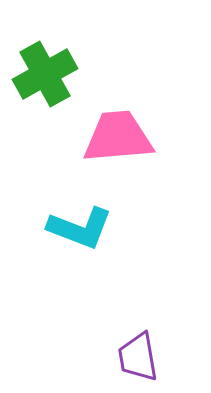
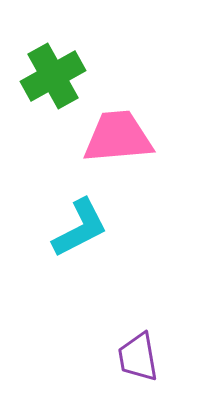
green cross: moved 8 px right, 2 px down
cyan L-shape: rotated 48 degrees counterclockwise
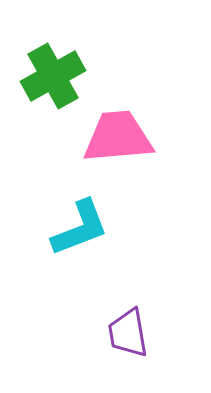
cyan L-shape: rotated 6 degrees clockwise
purple trapezoid: moved 10 px left, 24 px up
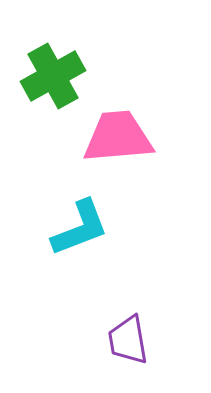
purple trapezoid: moved 7 px down
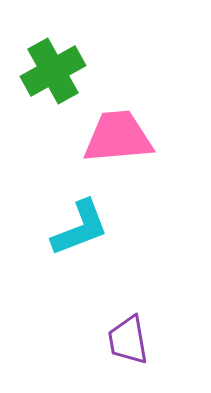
green cross: moved 5 px up
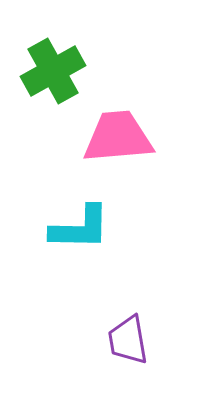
cyan L-shape: rotated 22 degrees clockwise
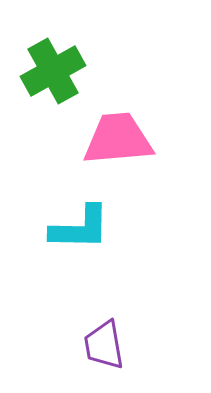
pink trapezoid: moved 2 px down
purple trapezoid: moved 24 px left, 5 px down
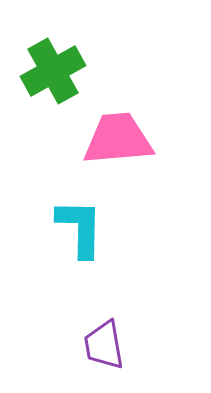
cyan L-shape: rotated 90 degrees counterclockwise
